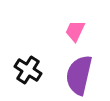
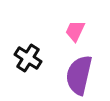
black cross: moved 12 px up
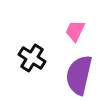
black cross: moved 4 px right
